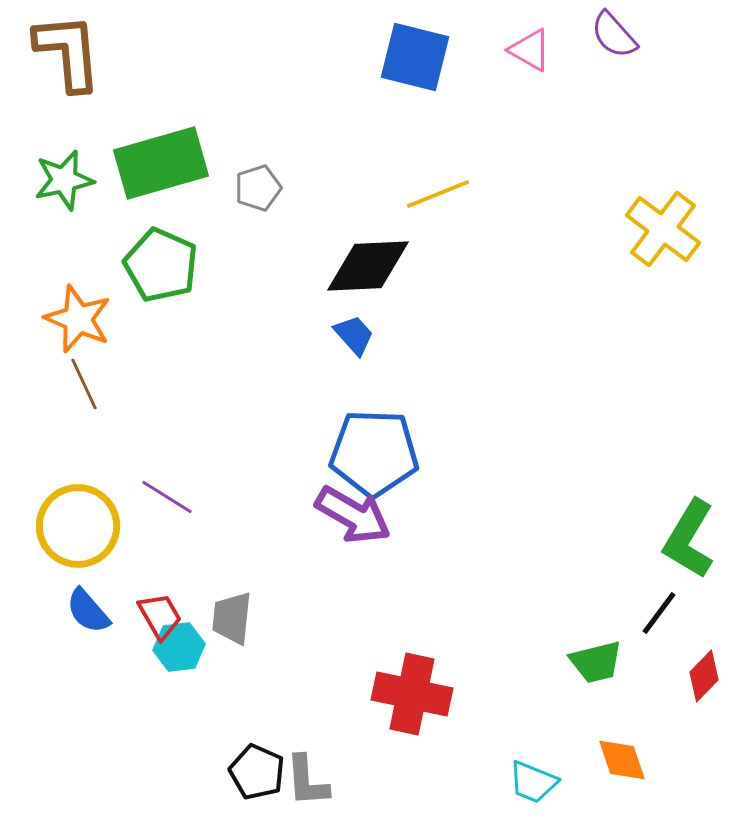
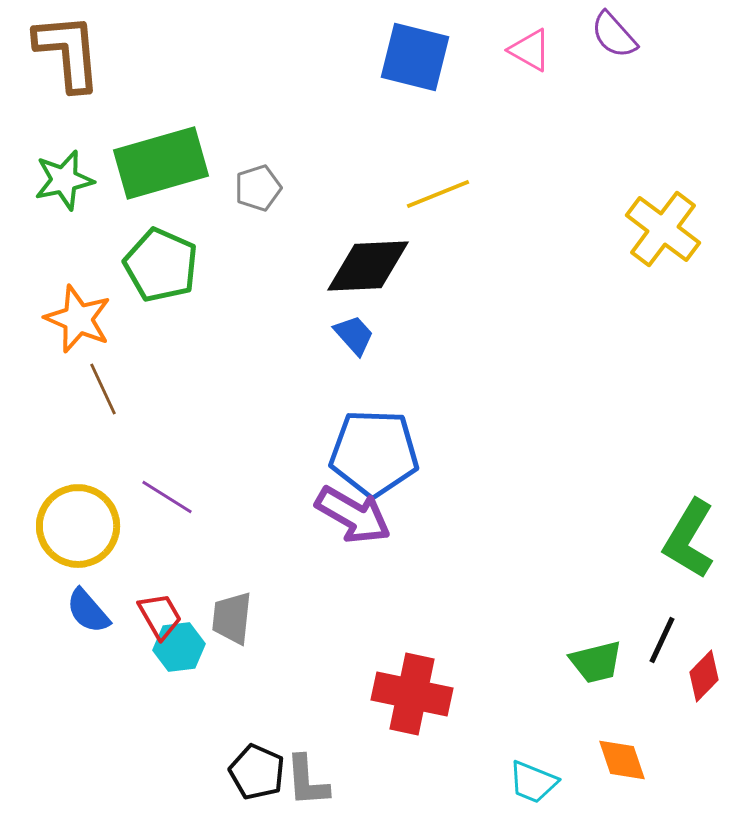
brown line: moved 19 px right, 5 px down
black line: moved 3 px right, 27 px down; rotated 12 degrees counterclockwise
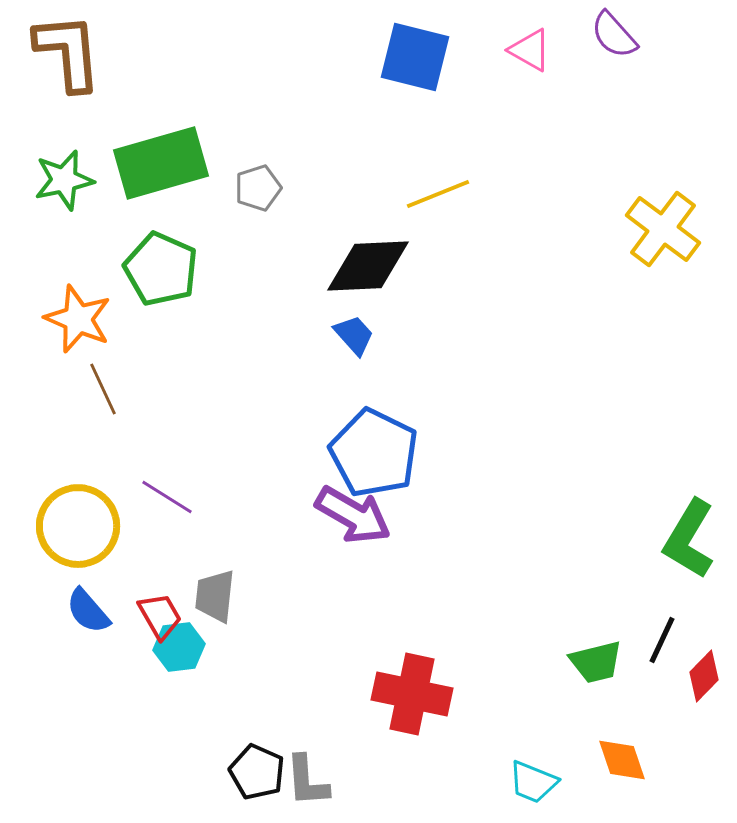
green pentagon: moved 4 px down
blue pentagon: rotated 24 degrees clockwise
gray trapezoid: moved 17 px left, 22 px up
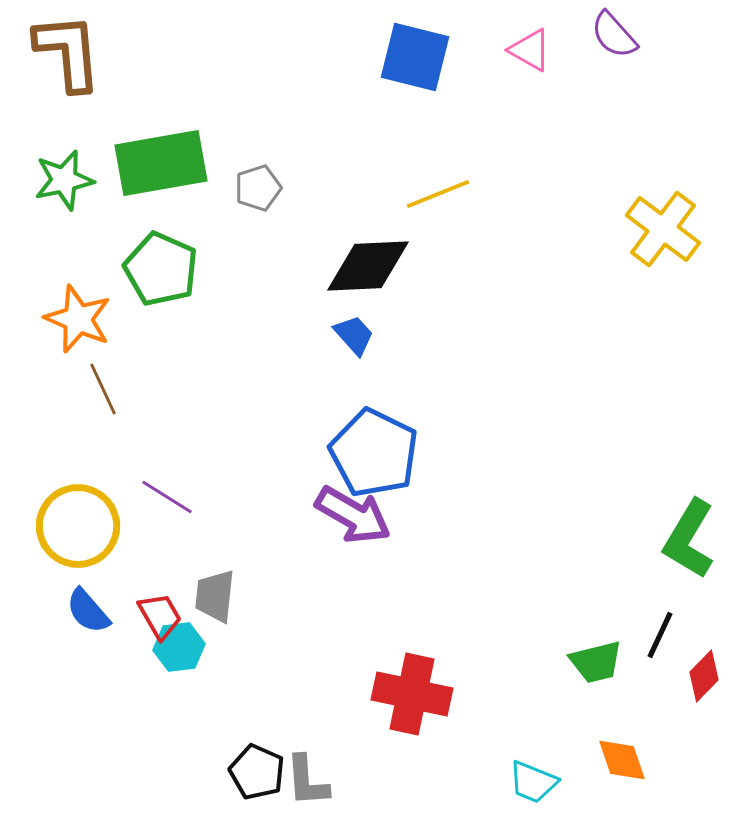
green rectangle: rotated 6 degrees clockwise
black line: moved 2 px left, 5 px up
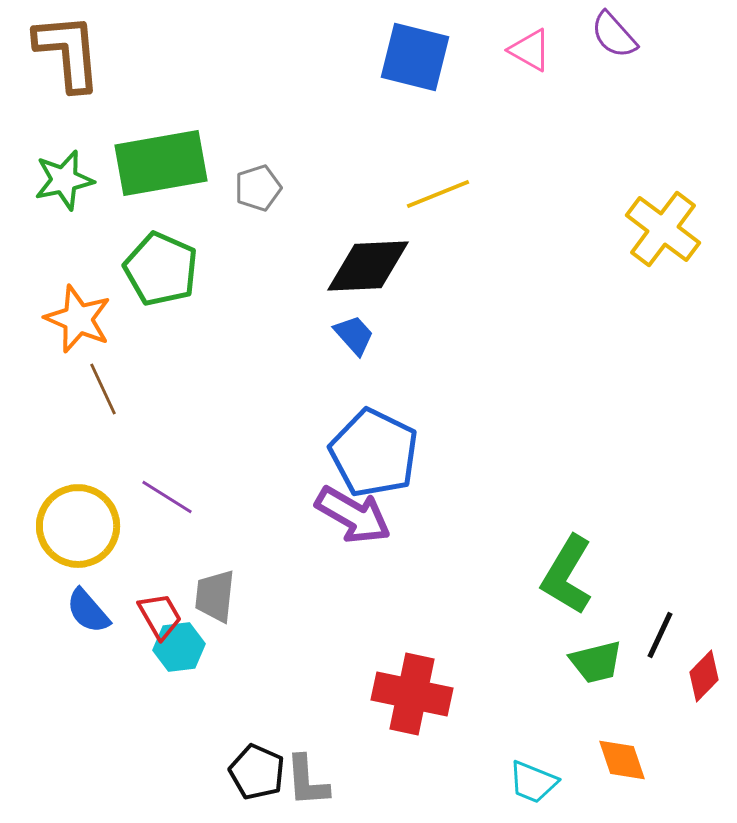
green L-shape: moved 122 px left, 36 px down
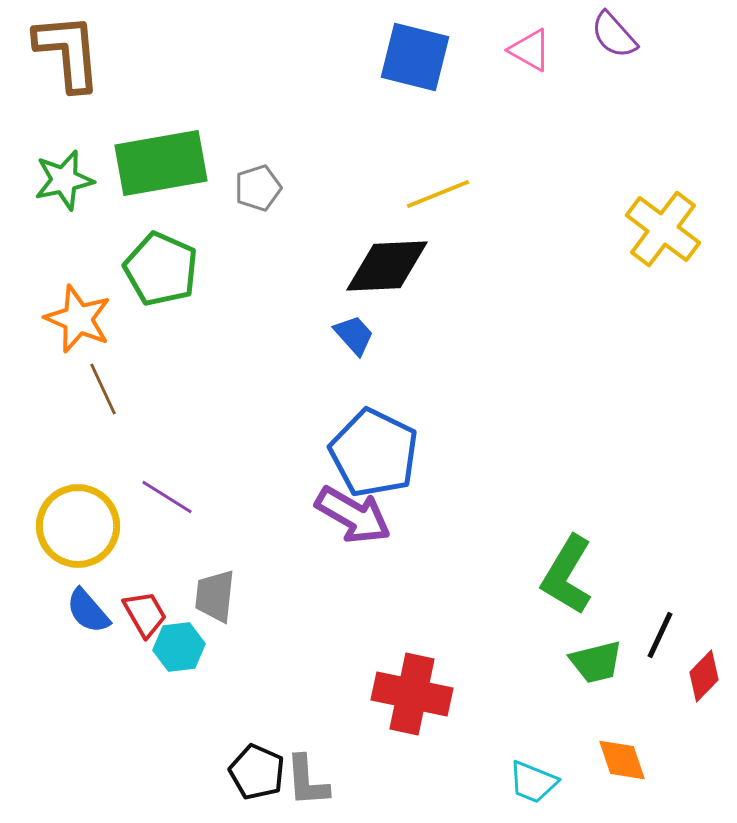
black diamond: moved 19 px right
red trapezoid: moved 15 px left, 2 px up
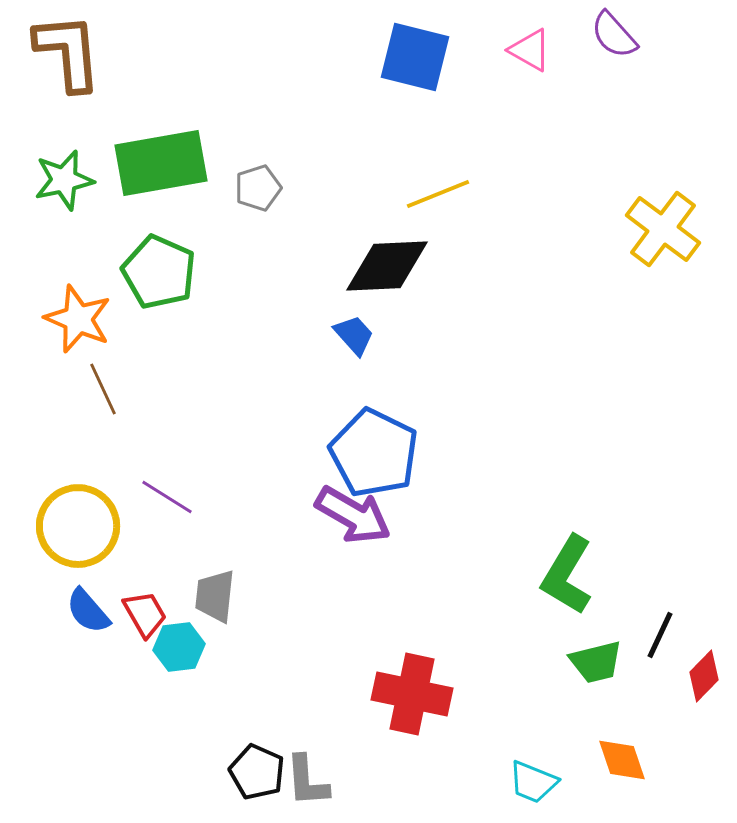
green pentagon: moved 2 px left, 3 px down
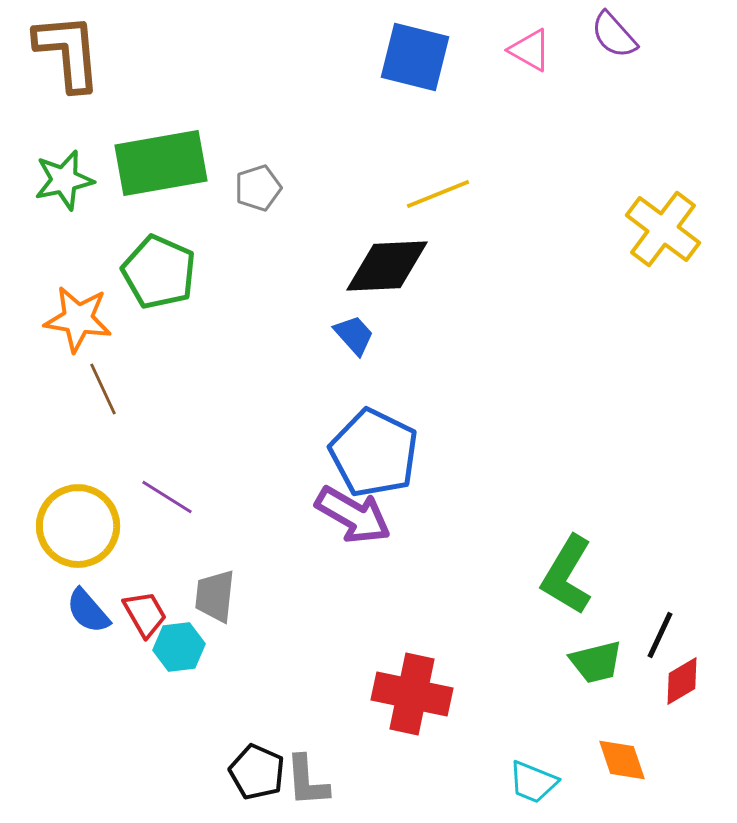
orange star: rotated 14 degrees counterclockwise
red diamond: moved 22 px left, 5 px down; rotated 15 degrees clockwise
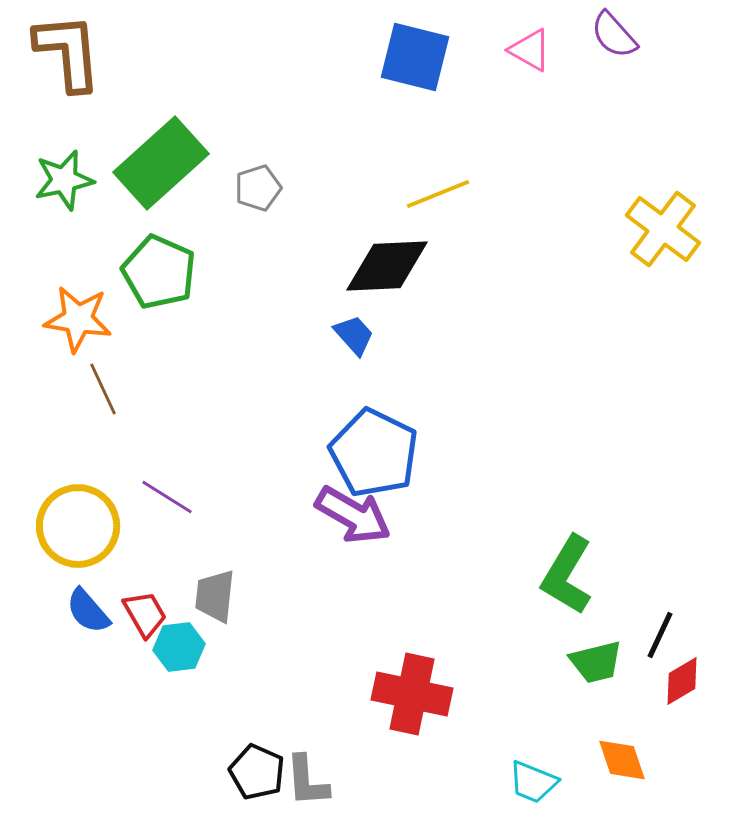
green rectangle: rotated 32 degrees counterclockwise
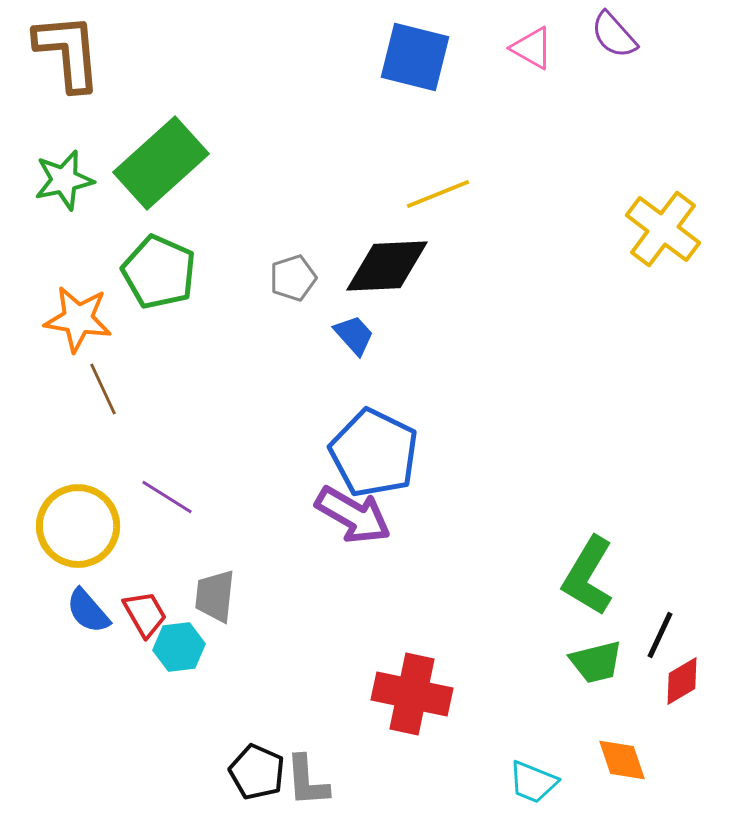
pink triangle: moved 2 px right, 2 px up
gray pentagon: moved 35 px right, 90 px down
green L-shape: moved 21 px right, 1 px down
